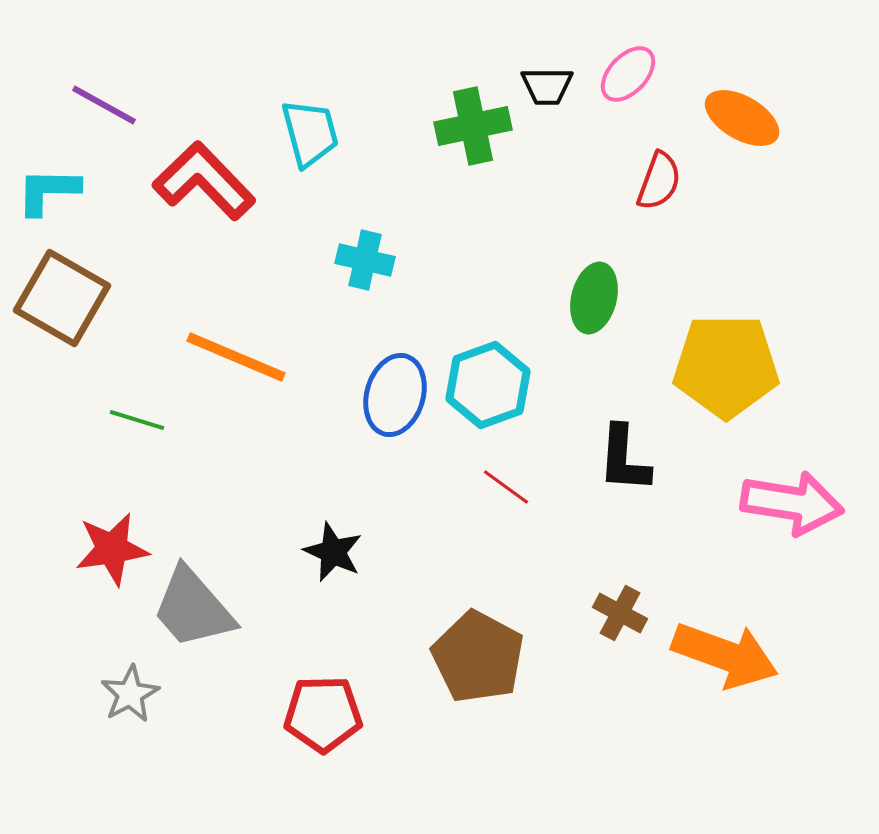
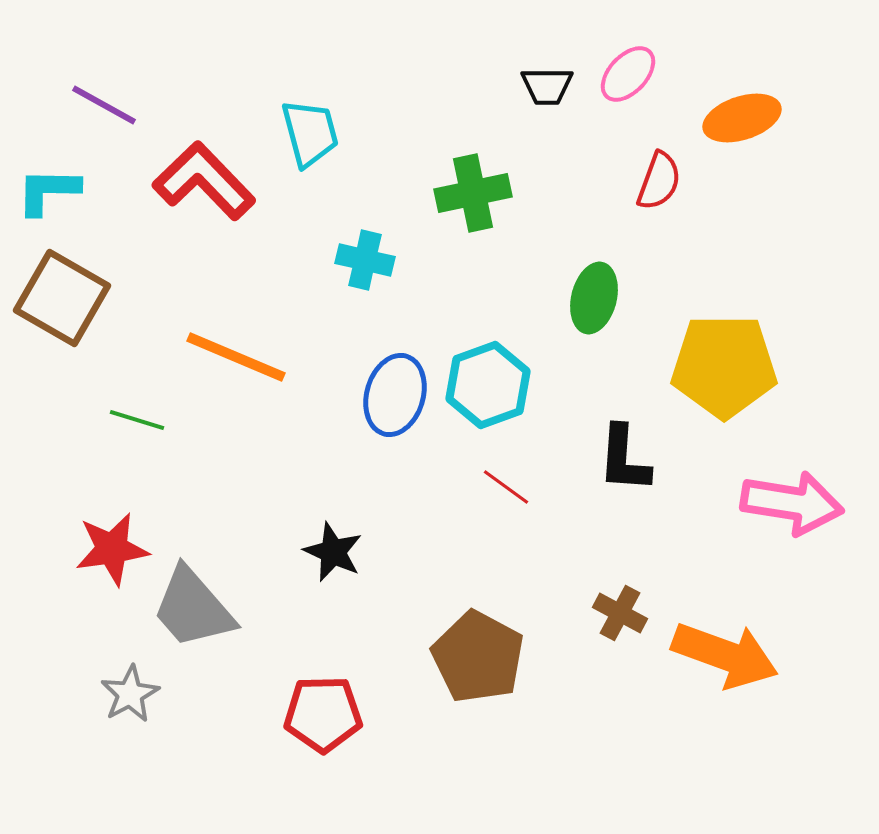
orange ellipse: rotated 48 degrees counterclockwise
green cross: moved 67 px down
yellow pentagon: moved 2 px left
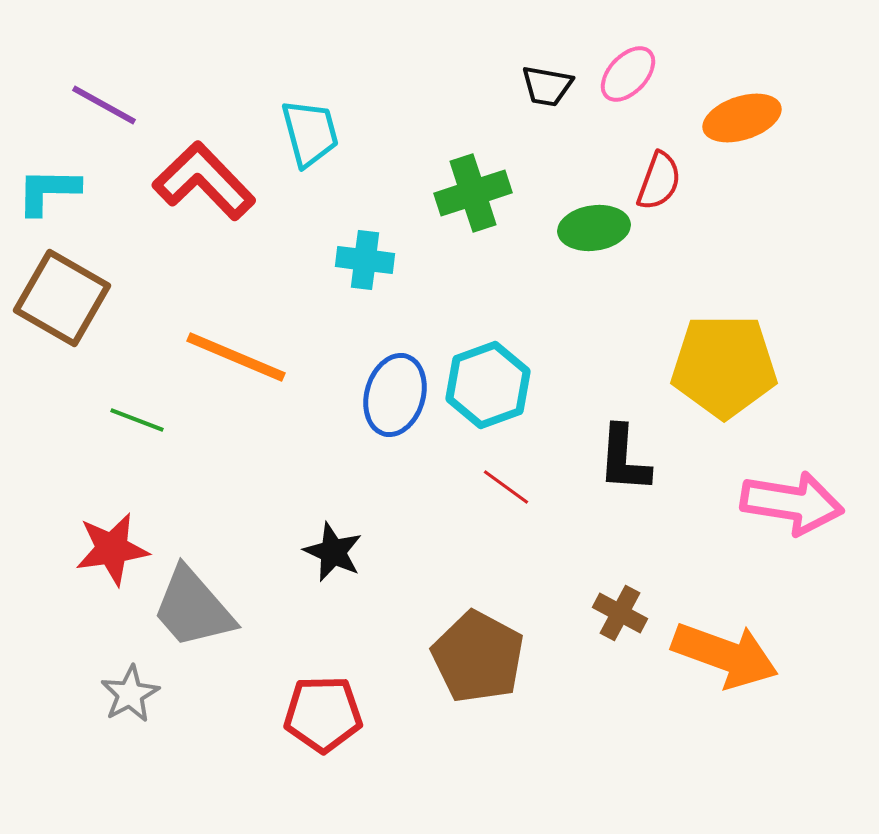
black trapezoid: rotated 10 degrees clockwise
green cross: rotated 6 degrees counterclockwise
cyan cross: rotated 6 degrees counterclockwise
green ellipse: moved 70 px up; rotated 68 degrees clockwise
green line: rotated 4 degrees clockwise
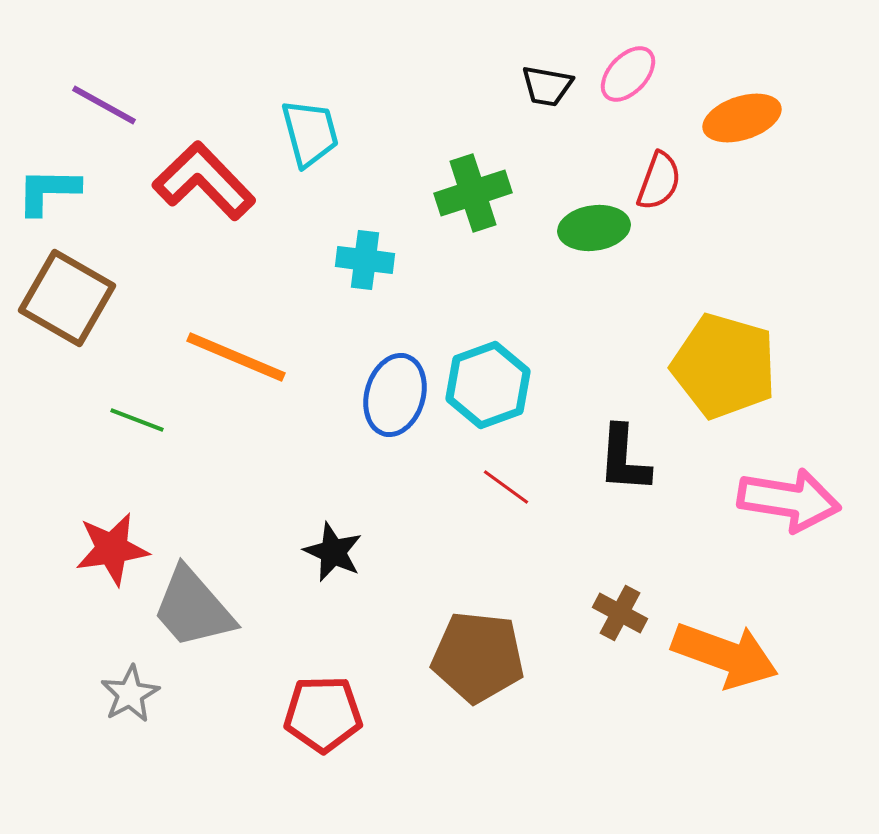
brown square: moved 5 px right
yellow pentagon: rotated 16 degrees clockwise
pink arrow: moved 3 px left, 3 px up
brown pentagon: rotated 22 degrees counterclockwise
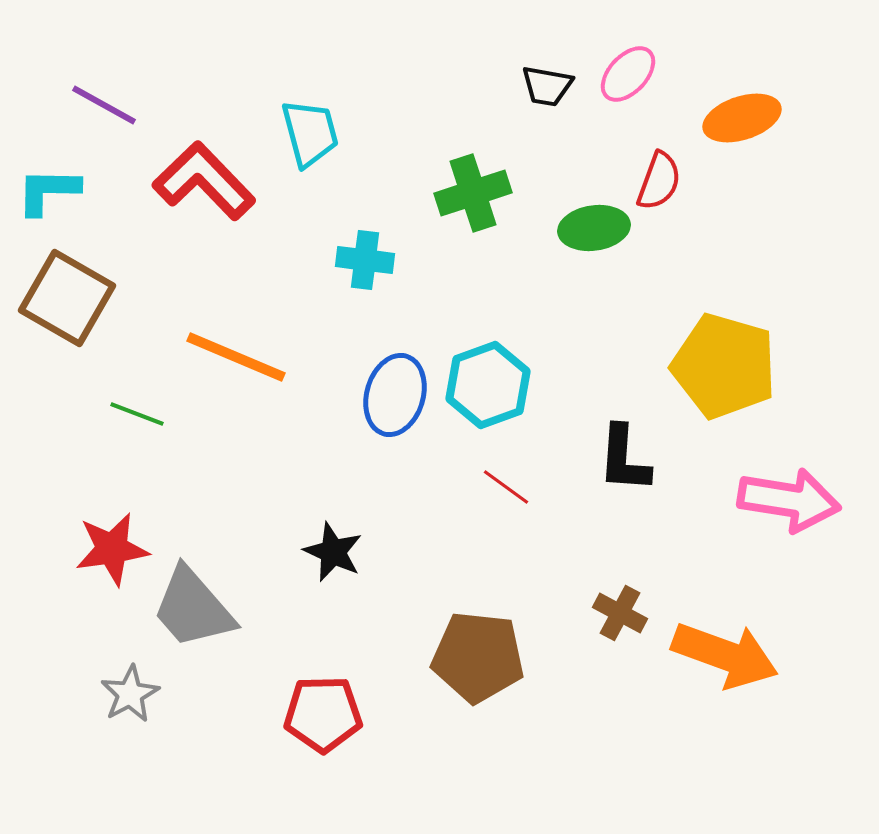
green line: moved 6 px up
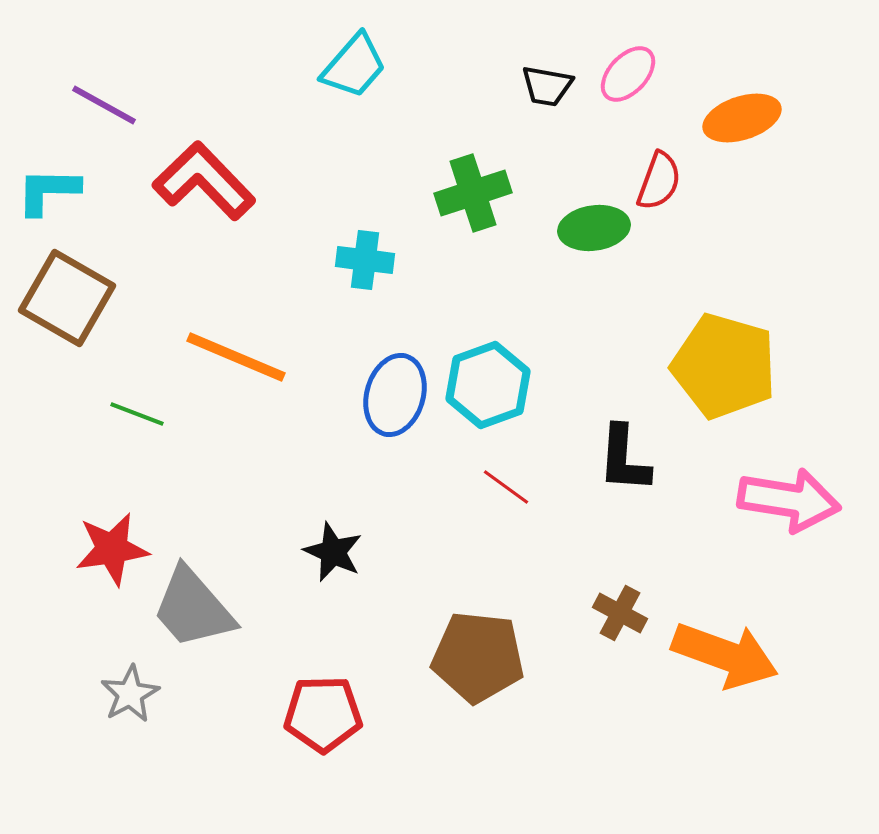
cyan trapezoid: moved 44 px right, 67 px up; rotated 56 degrees clockwise
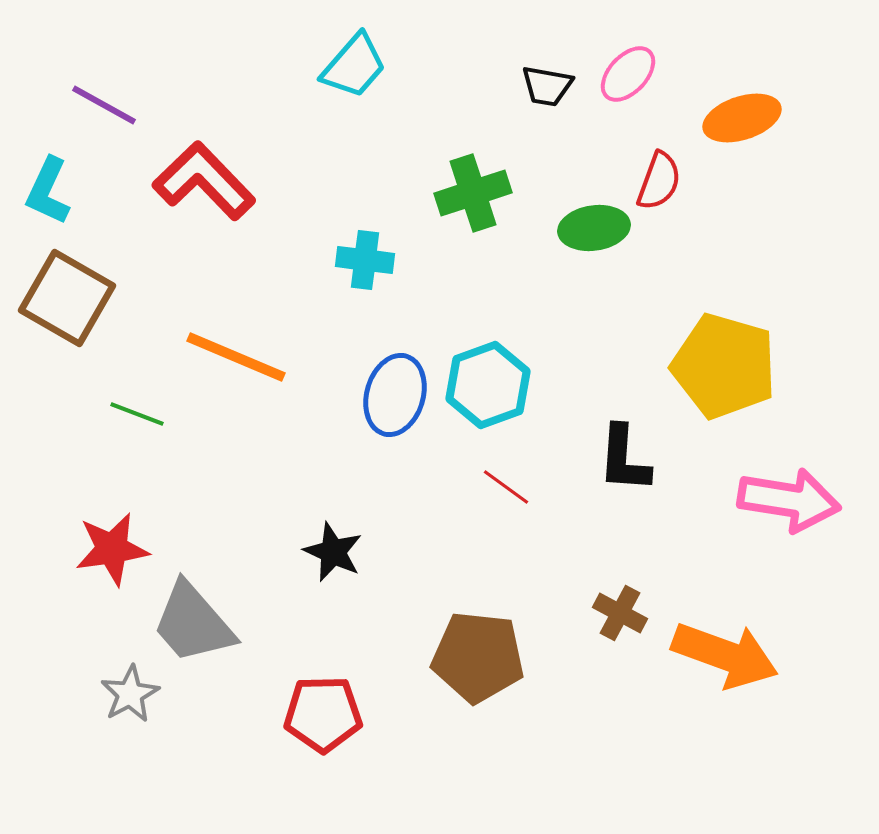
cyan L-shape: rotated 66 degrees counterclockwise
gray trapezoid: moved 15 px down
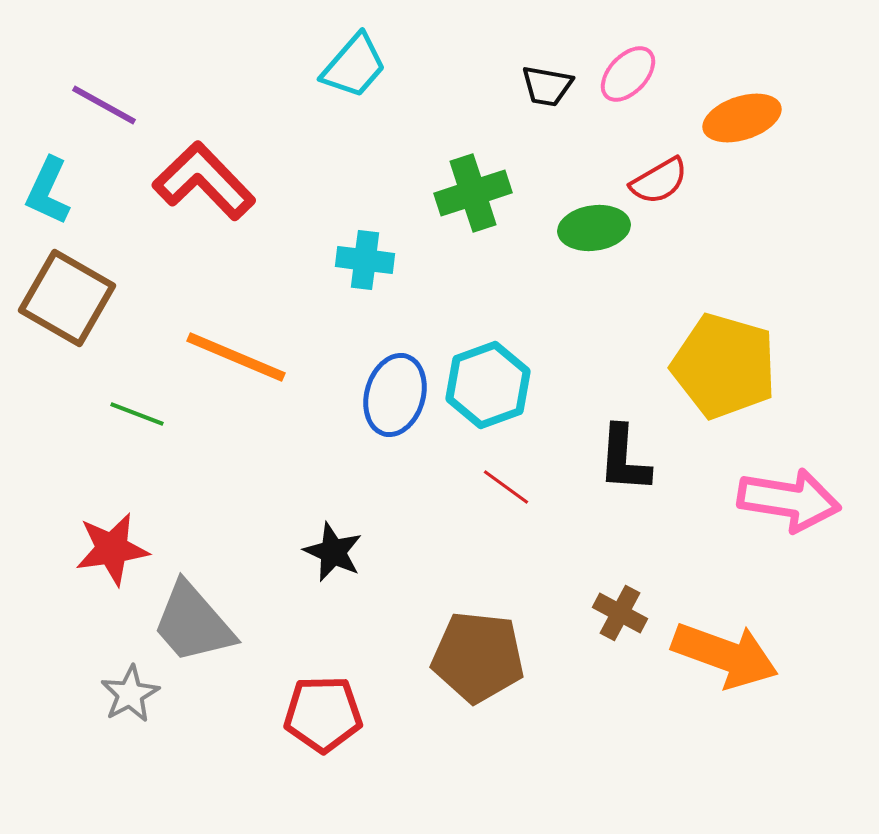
red semicircle: rotated 40 degrees clockwise
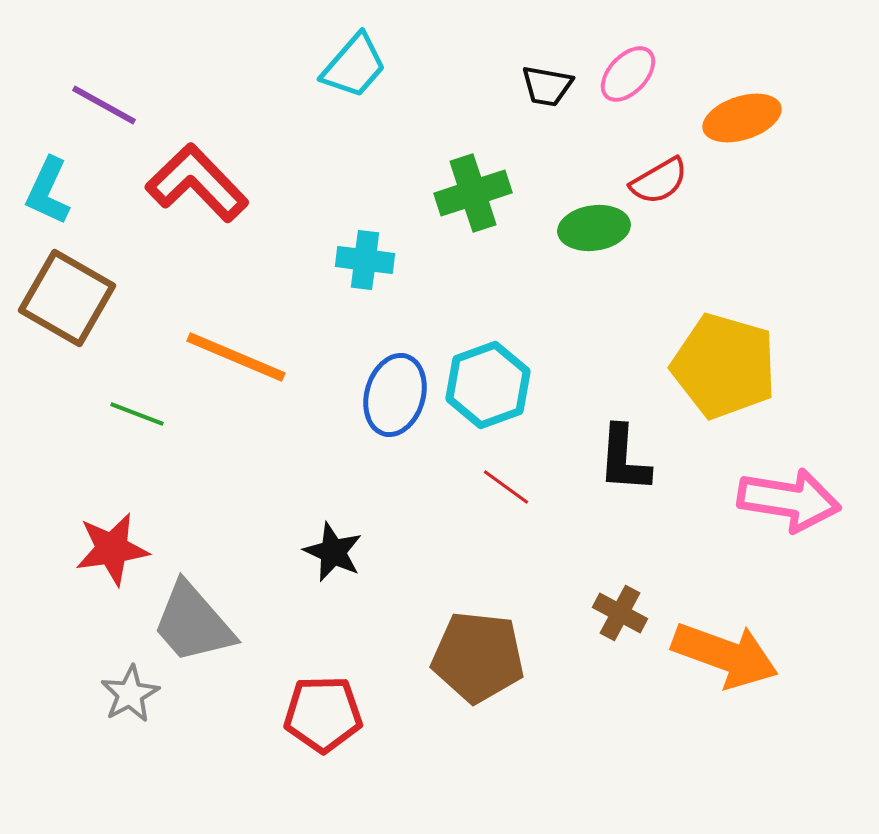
red L-shape: moved 7 px left, 2 px down
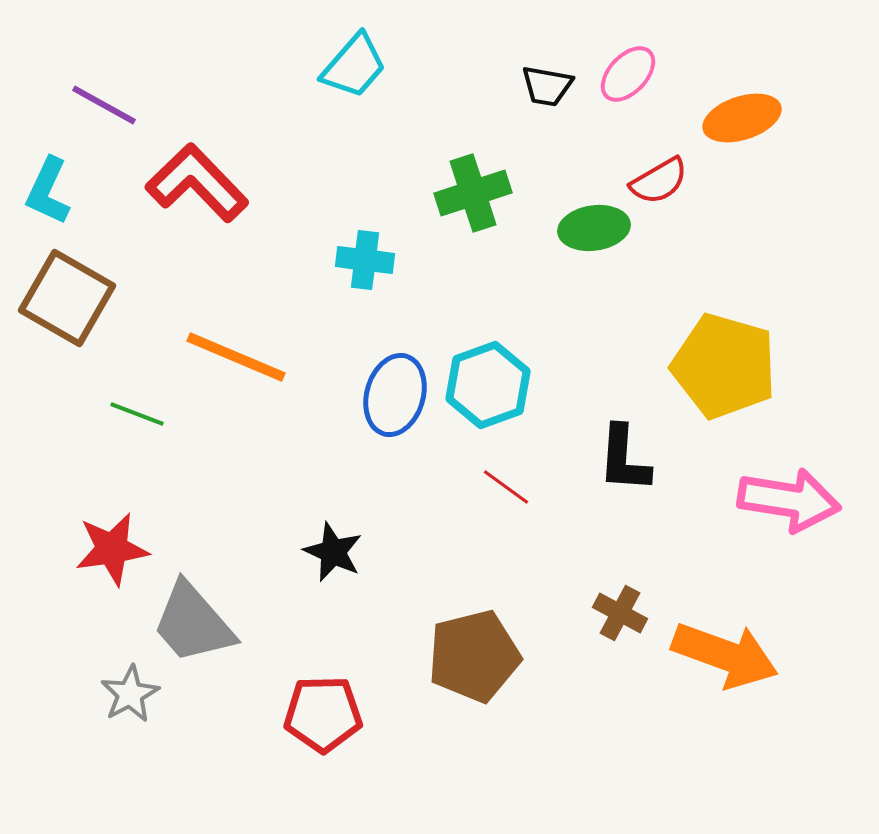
brown pentagon: moved 4 px left, 1 px up; rotated 20 degrees counterclockwise
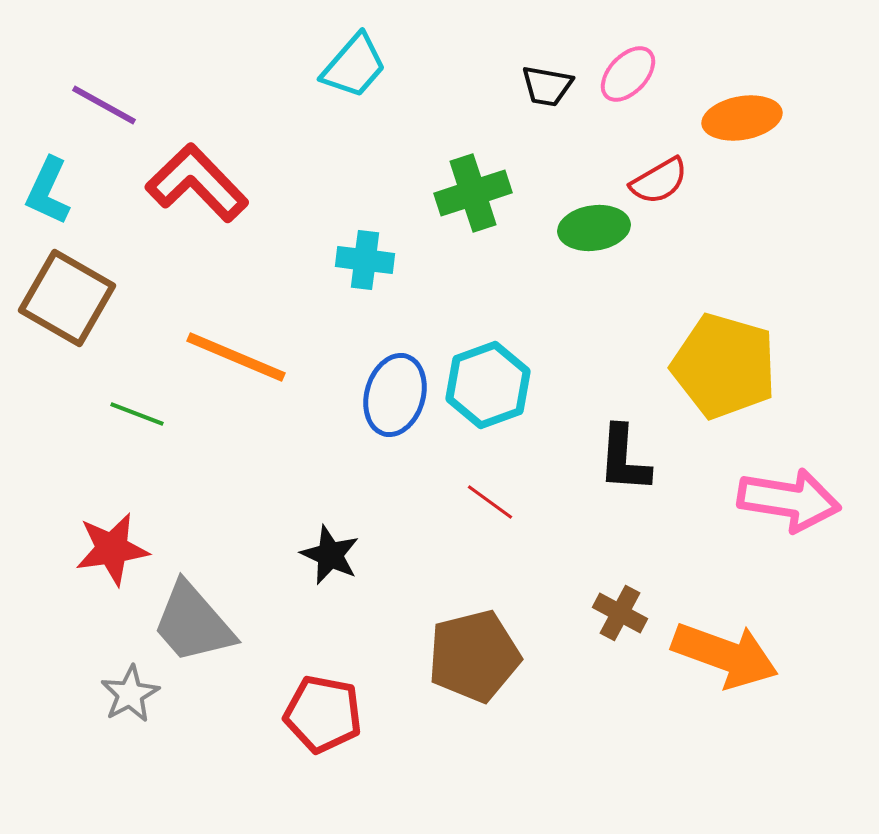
orange ellipse: rotated 8 degrees clockwise
red line: moved 16 px left, 15 px down
black star: moved 3 px left, 3 px down
red pentagon: rotated 12 degrees clockwise
